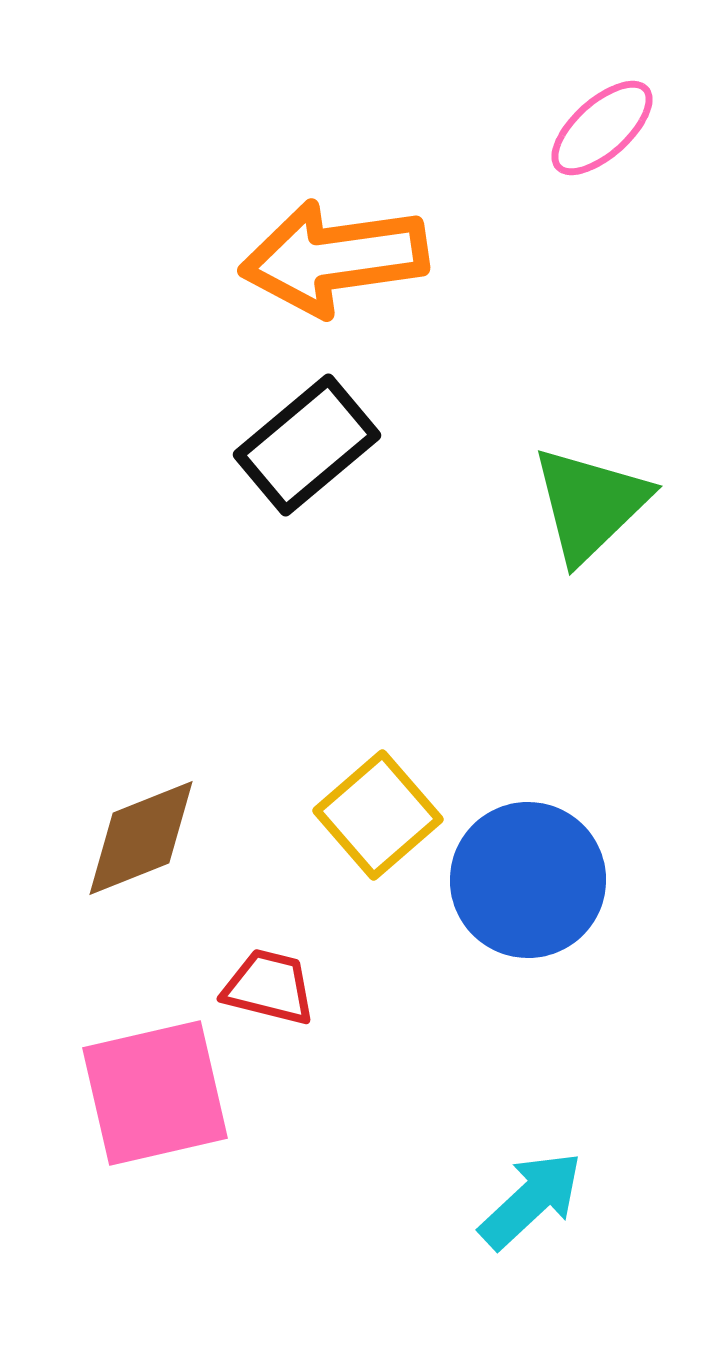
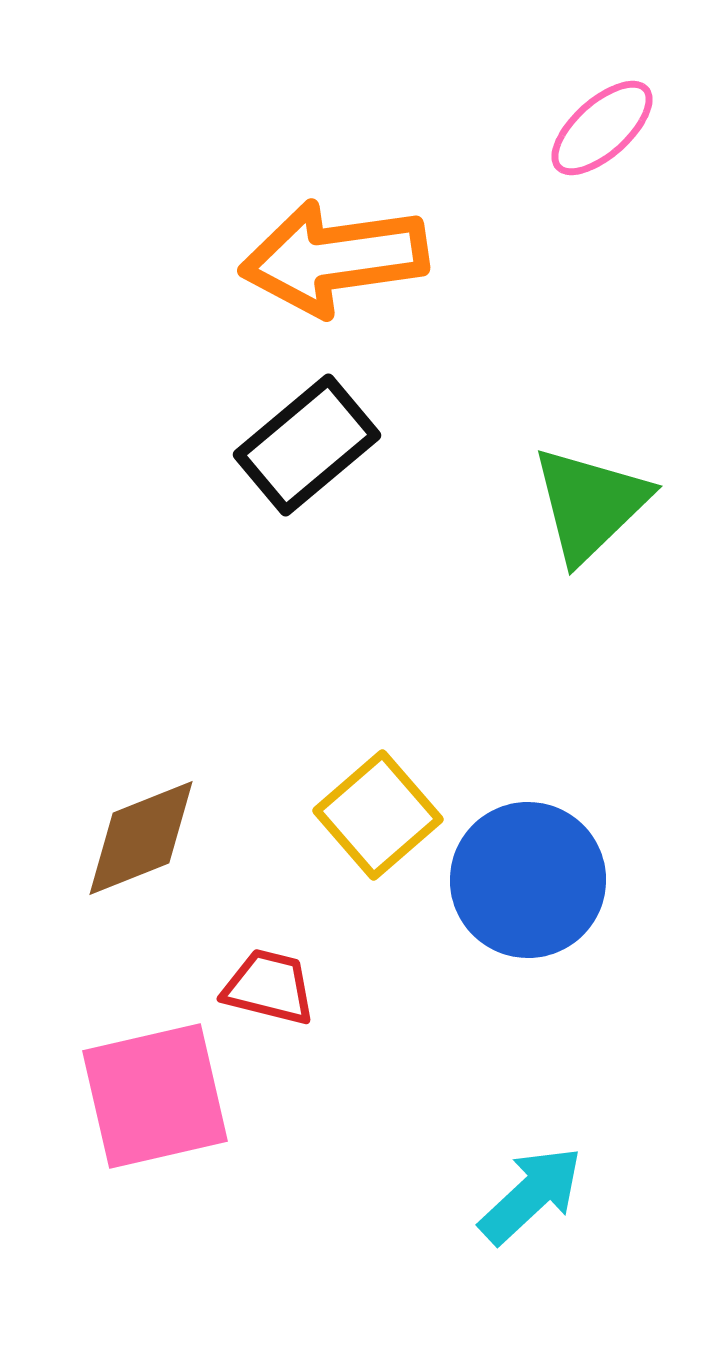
pink square: moved 3 px down
cyan arrow: moved 5 px up
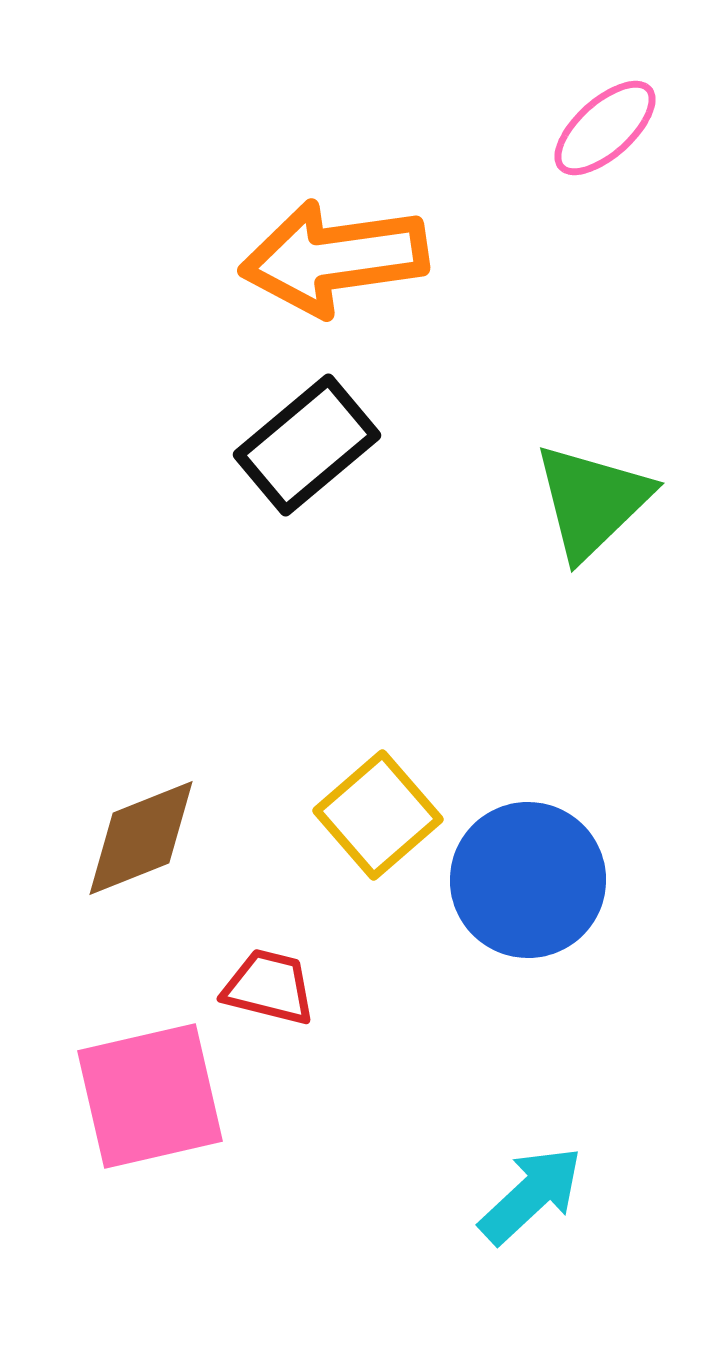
pink ellipse: moved 3 px right
green triangle: moved 2 px right, 3 px up
pink square: moved 5 px left
